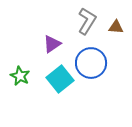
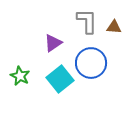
gray L-shape: rotated 32 degrees counterclockwise
brown triangle: moved 2 px left
purple triangle: moved 1 px right, 1 px up
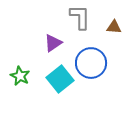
gray L-shape: moved 7 px left, 4 px up
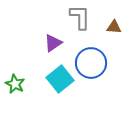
green star: moved 5 px left, 8 px down
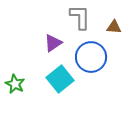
blue circle: moved 6 px up
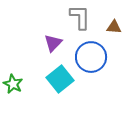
purple triangle: rotated 12 degrees counterclockwise
green star: moved 2 px left
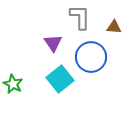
purple triangle: rotated 18 degrees counterclockwise
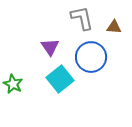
gray L-shape: moved 2 px right, 1 px down; rotated 12 degrees counterclockwise
purple triangle: moved 3 px left, 4 px down
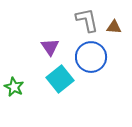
gray L-shape: moved 5 px right, 2 px down
green star: moved 1 px right, 3 px down
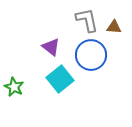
purple triangle: moved 1 px right; rotated 18 degrees counterclockwise
blue circle: moved 2 px up
